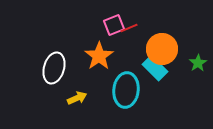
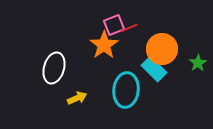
orange star: moved 5 px right, 11 px up
cyan rectangle: moved 1 px left, 1 px down
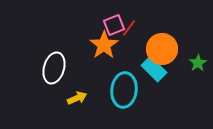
red line: rotated 30 degrees counterclockwise
cyan ellipse: moved 2 px left
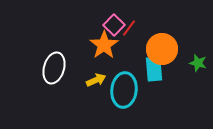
pink square: rotated 25 degrees counterclockwise
green star: rotated 24 degrees counterclockwise
cyan rectangle: rotated 40 degrees clockwise
yellow arrow: moved 19 px right, 18 px up
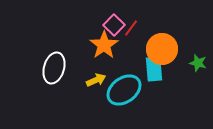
red line: moved 2 px right
cyan ellipse: rotated 48 degrees clockwise
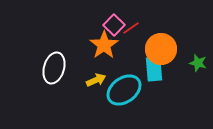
red line: rotated 18 degrees clockwise
orange circle: moved 1 px left
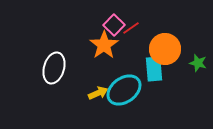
orange circle: moved 4 px right
yellow arrow: moved 2 px right, 13 px down
